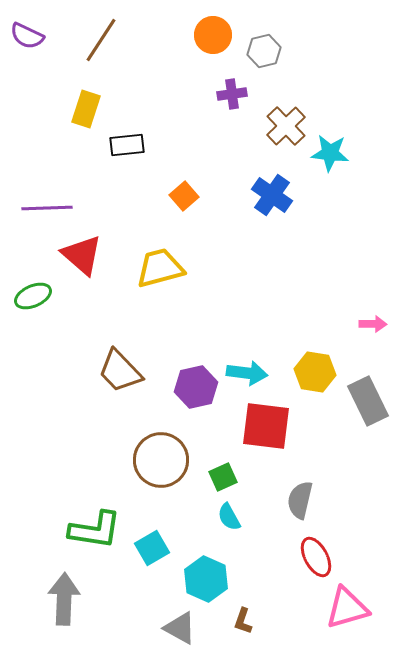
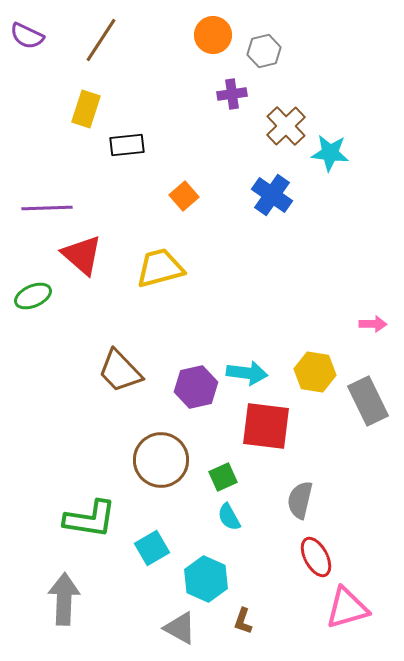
green L-shape: moved 5 px left, 11 px up
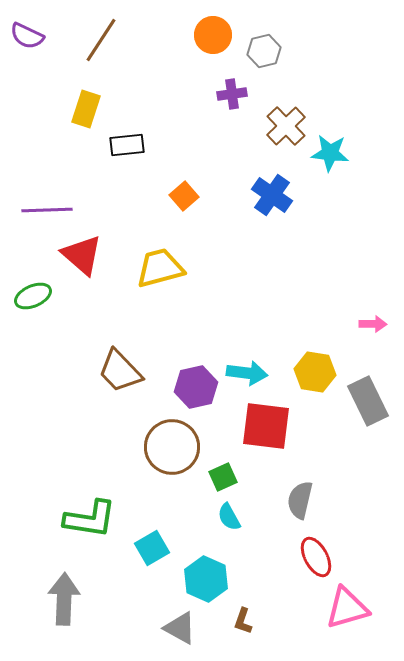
purple line: moved 2 px down
brown circle: moved 11 px right, 13 px up
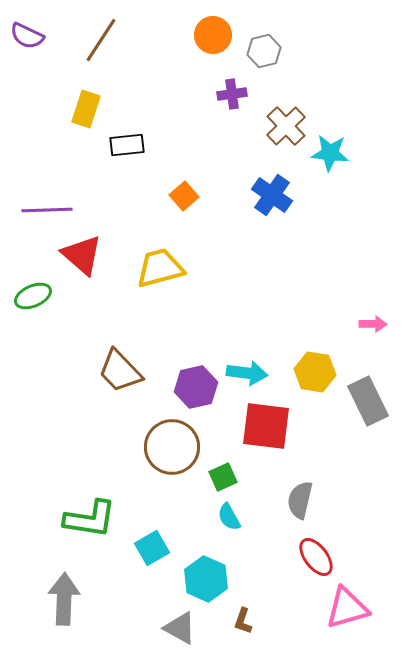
red ellipse: rotated 9 degrees counterclockwise
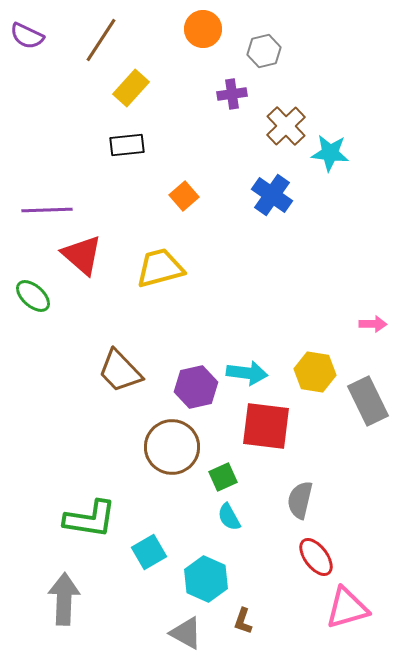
orange circle: moved 10 px left, 6 px up
yellow rectangle: moved 45 px right, 21 px up; rotated 24 degrees clockwise
green ellipse: rotated 66 degrees clockwise
cyan square: moved 3 px left, 4 px down
gray triangle: moved 6 px right, 5 px down
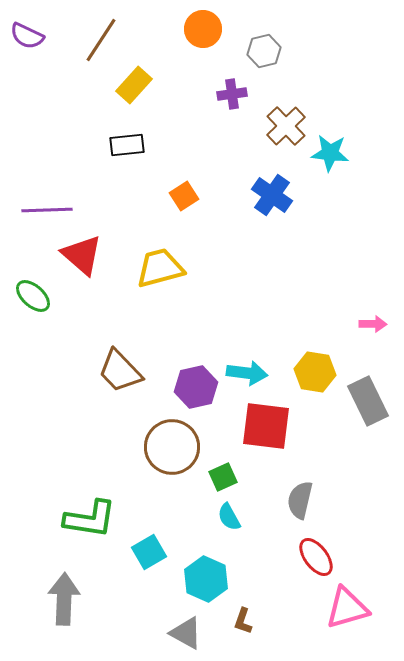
yellow rectangle: moved 3 px right, 3 px up
orange square: rotated 8 degrees clockwise
